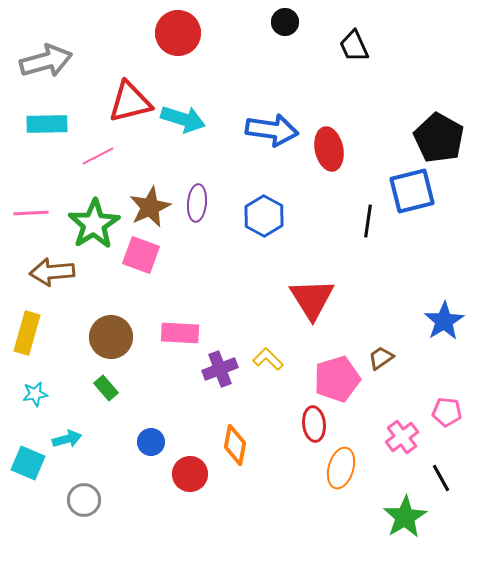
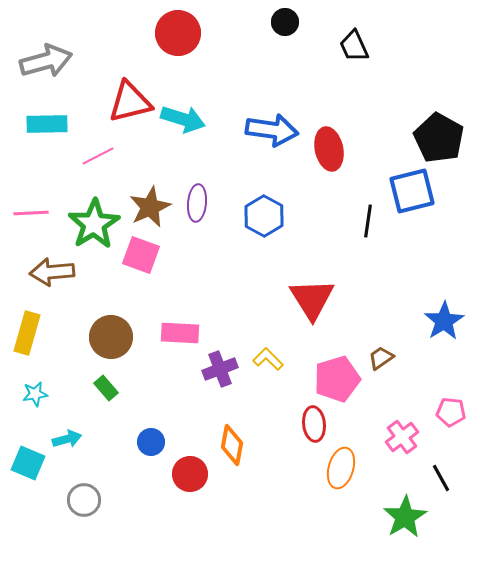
pink pentagon at (447, 412): moved 4 px right
orange diamond at (235, 445): moved 3 px left
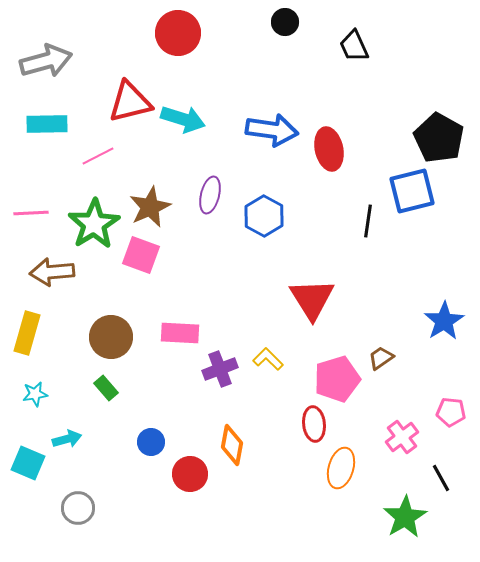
purple ellipse at (197, 203): moved 13 px right, 8 px up; rotated 9 degrees clockwise
gray circle at (84, 500): moved 6 px left, 8 px down
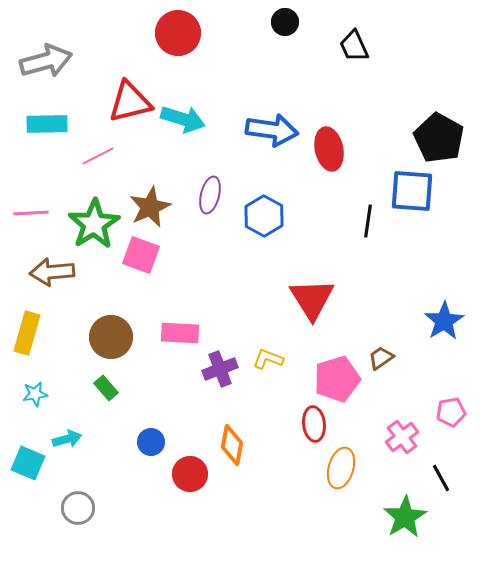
blue square at (412, 191): rotated 18 degrees clockwise
yellow L-shape at (268, 359): rotated 24 degrees counterclockwise
pink pentagon at (451, 412): rotated 16 degrees counterclockwise
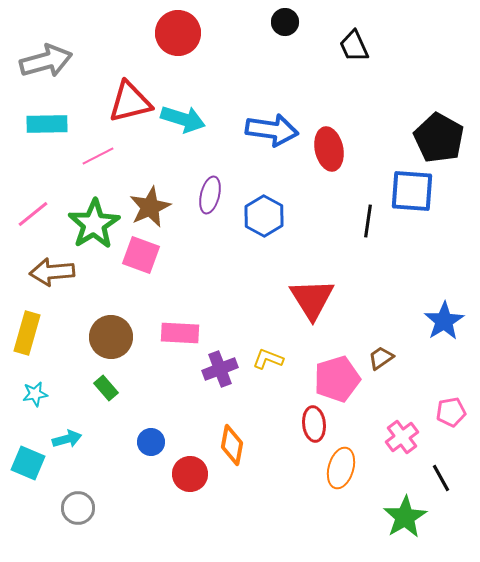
pink line at (31, 213): moved 2 px right, 1 px down; rotated 36 degrees counterclockwise
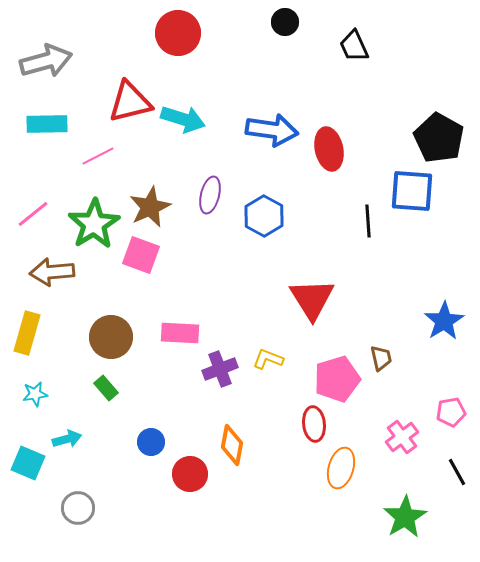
black line at (368, 221): rotated 12 degrees counterclockwise
brown trapezoid at (381, 358): rotated 112 degrees clockwise
black line at (441, 478): moved 16 px right, 6 px up
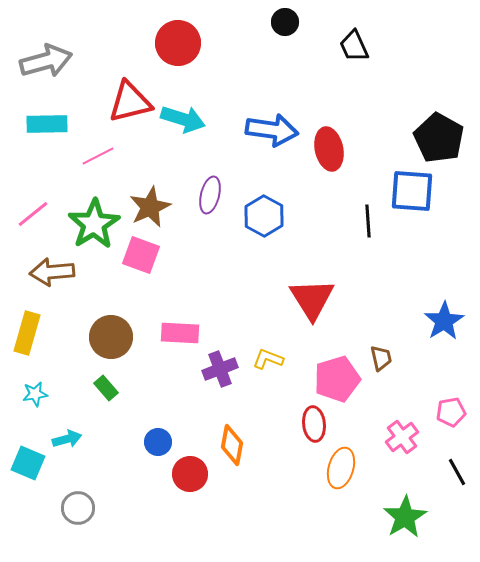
red circle at (178, 33): moved 10 px down
blue circle at (151, 442): moved 7 px right
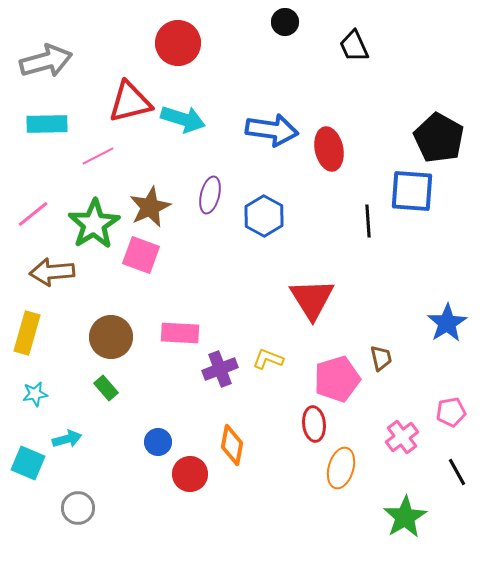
blue star at (444, 321): moved 3 px right, 2 px down
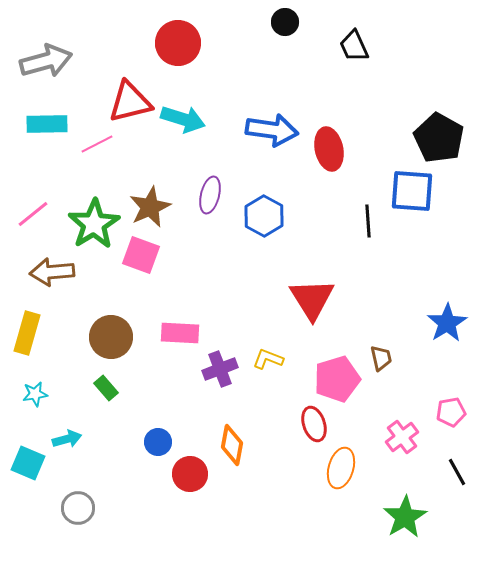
pink line at (98, 156): moved 1 px left, 12 px up
red ellipse at (314, 424): rotated 12 degrees counterclockwise
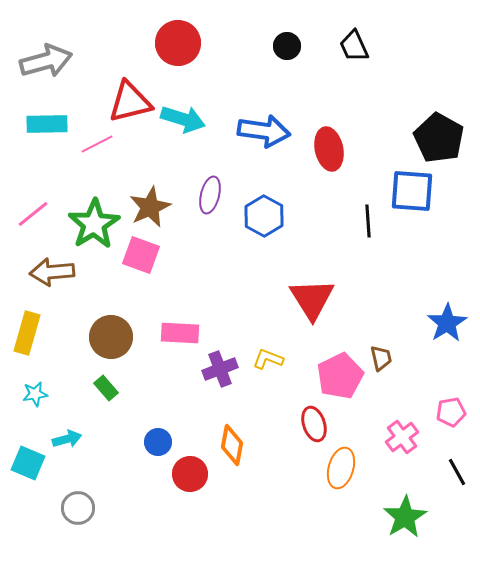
black circle at (285, 22): moved 2 px right, 24 px down
blue arrow at (272, 130): moved 8 px left, 1 px down
pink pentagon at (337, 379): moved 3 px right, 3 px up; rotated 9 degrees counterclockwise
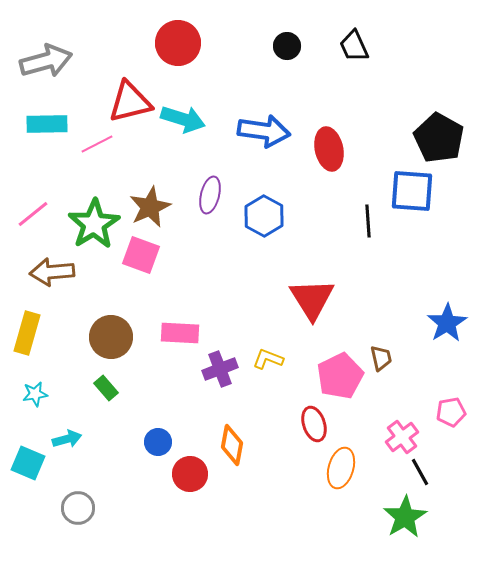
black line at (457, 472): moved 37 px left
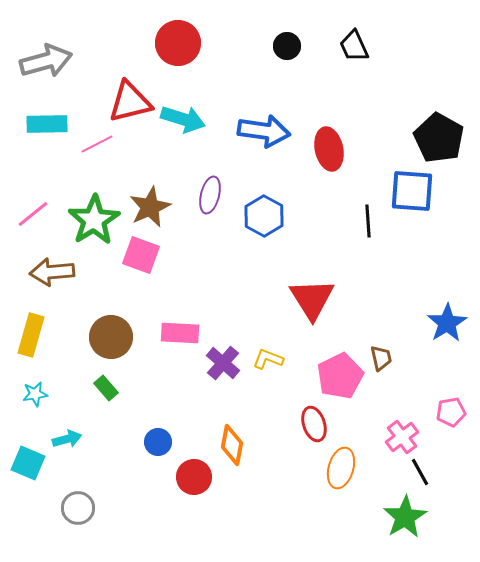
green star at (94, 224): moved 4 px up
yellow rectangle at (27, 333): moved 4 px right, 2 px down
purple cross at (220, 369): moved 3 px right, 6 px up; rotated 28 degrees counterclockwise
red circle at (190, 474): moved 4 px right, 3 px down
